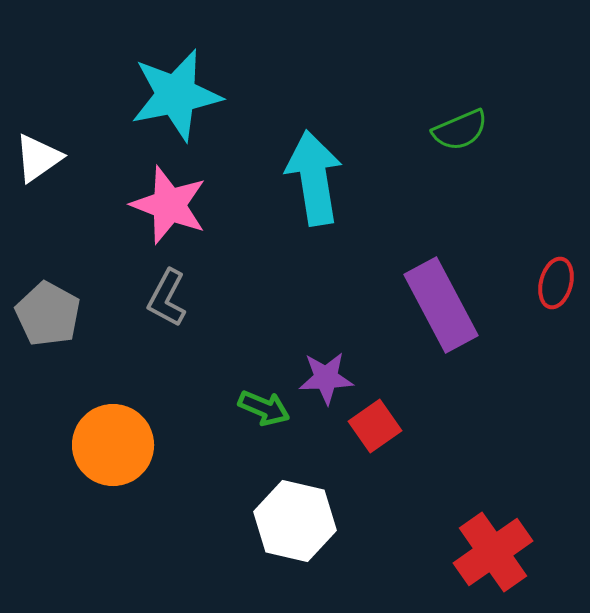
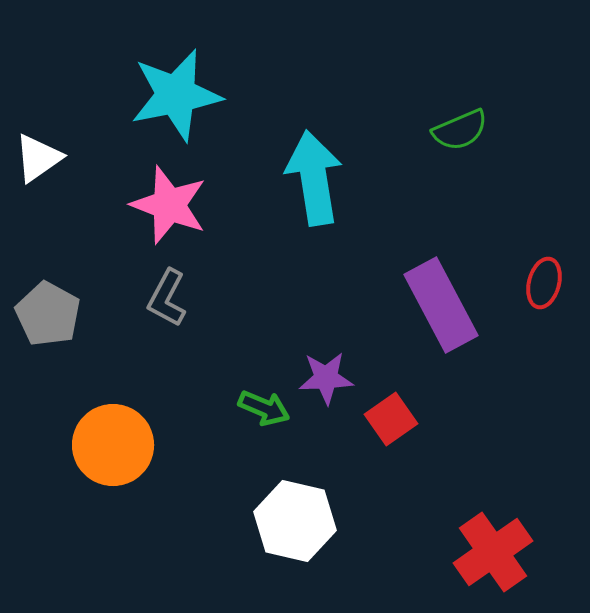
red ellipse: moved 12 px left
red square: moved 16 px right, 7 px up
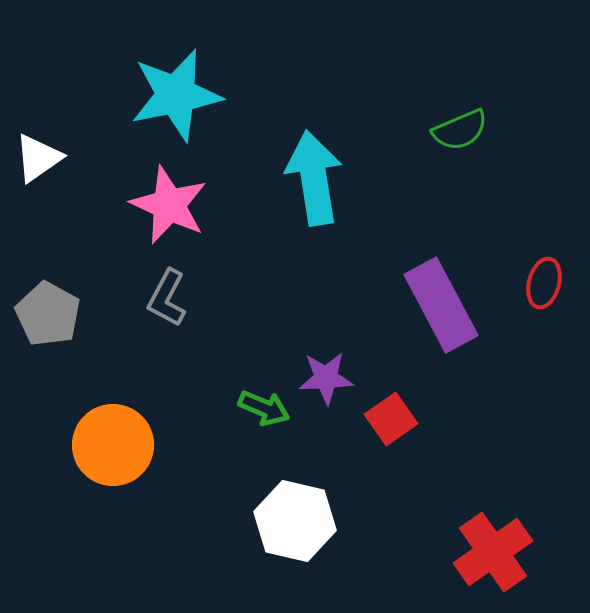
pink star: rotated 4 degrees clockwise
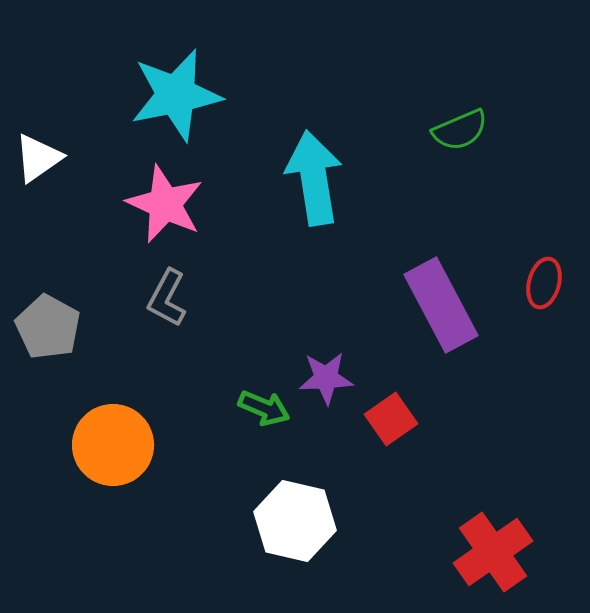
pink star: moved 4 px left, 1 px up
gray pentagon: moved 13 px down
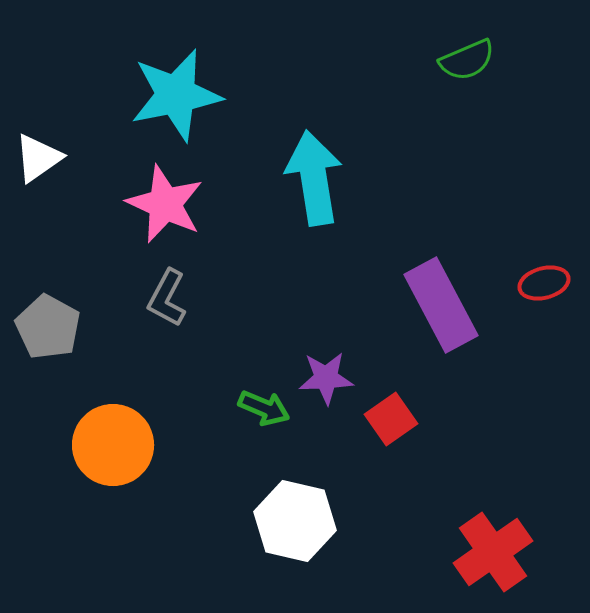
green semicircle: moved 7 px right, 70 px up
red ellipse: rotated 60 degrees clockwise
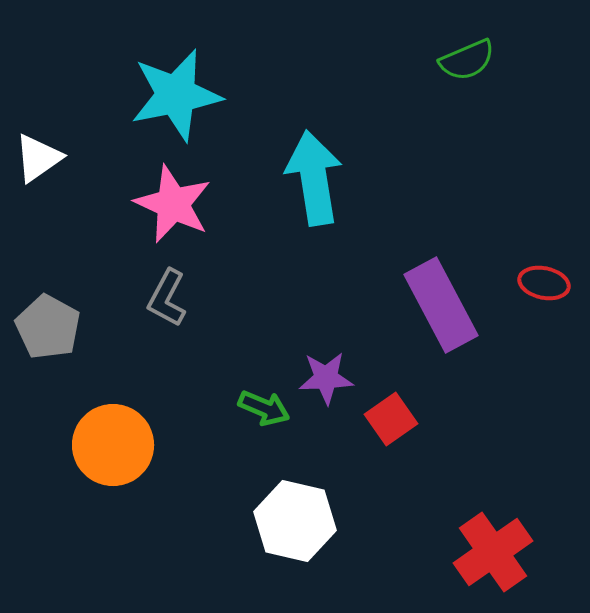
pink star: moved 8 px right
red ellipse: rotated 27 degrees clockwise
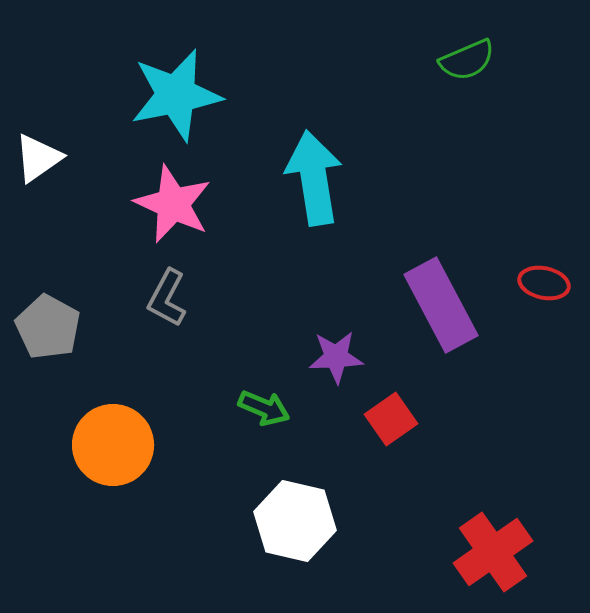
purple star: moved 10 px right, 21 px up
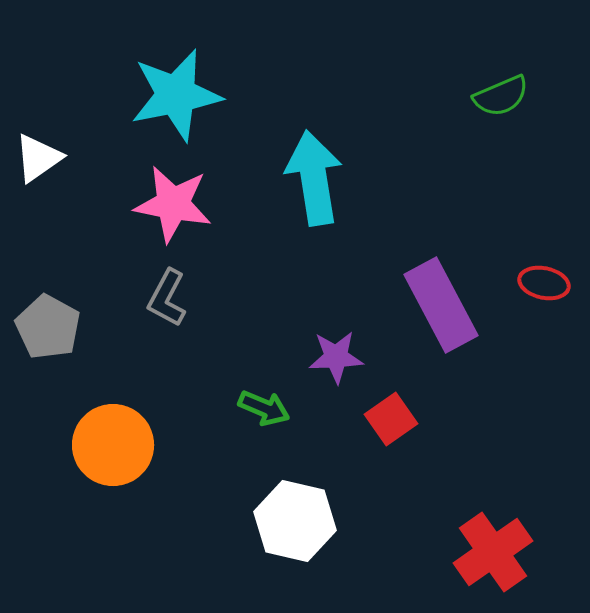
green semicircle: moved 34 px right, 36 px down
pink star: rotated 14 degrees counterclockwise
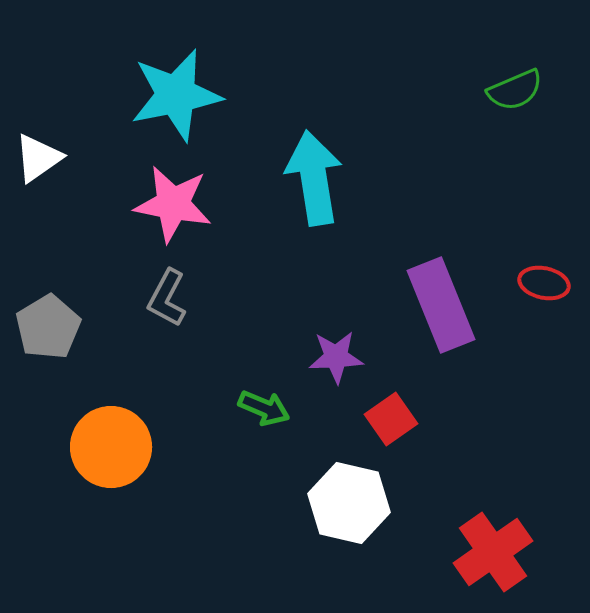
green semicircle: moved 14 px right, 6 px up
purple rectangle: rotated 6 degrees clockwise
gray pentagon: rotated 12 degrees clockwise
orange circle: moved 2 px left, 2 px down
white hexagon: moved 54 px right, 18 px up
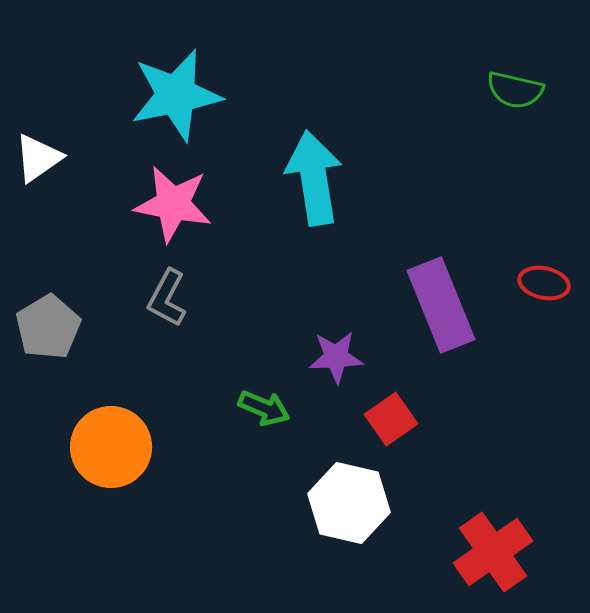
green semicircle: rotated 36 degrees clockwise
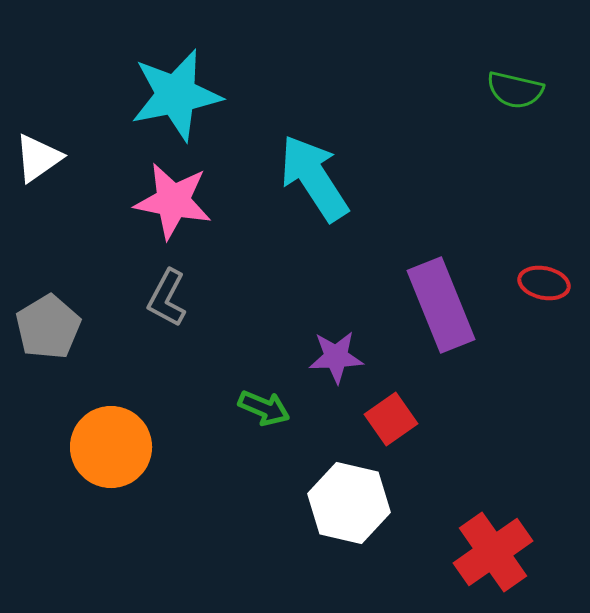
cyan arrow: rotated 24 degrees counterclockwise
pink star: moved 3 px up
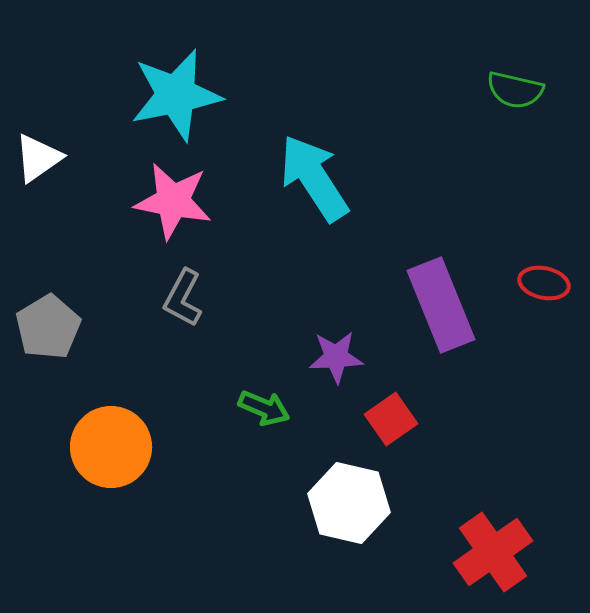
gray L-shape: moved 16 px right
